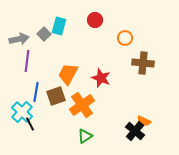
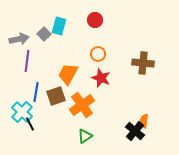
orange circle: moved 27 px left, 16 px down
orange semicircle: rotated 72 degrees clockwise
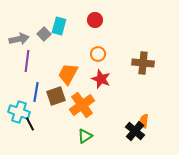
red star: moved 1 px down
cyan cross: moved 3 px left; rotated 25 degrees counterclockwise
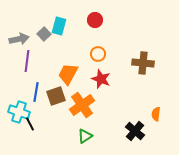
orange semicircle: moved 12 px right, 7 px up
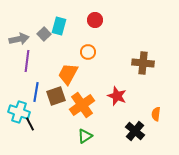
orange circle: moved 10 px left, 2 px up
red star: moved 16 px right, 17 px down
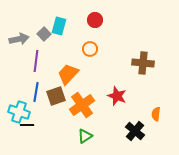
orange circle: moved 2 px right, 3 px up
purple line: moved 9 px right
orange trapezoid: rotated 15 degrees clockwise
black line: moved 3 px left, 1 px down; rotated 64 degrees counterclockwise
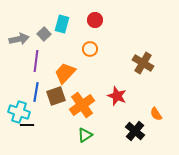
cyan rectangle: moved 3 px right, 2 px up
brown cross: rotated 25 degrees clockwise
orange trapezoid: moved 3 px left, 1 px up
orange semicircle: rotated 40 degrees counterclockwise
green triangle: moved 1 px up
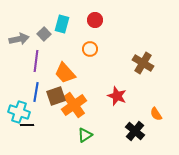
orange trapezoid: rotated 85 degrees counterclockwise
orange cross: moved 8 px left
